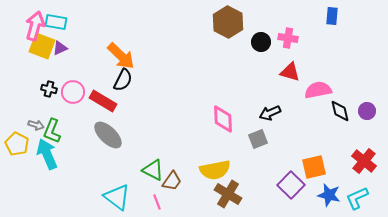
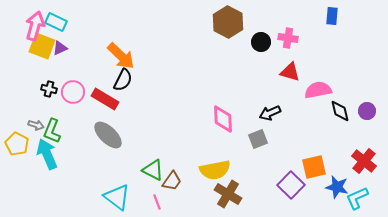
cyan rectangle: rotated 15 degrees clockwise
red rectangle: moved 2 px right, 2 px up
blue star: moved 8 px right, 8 px up
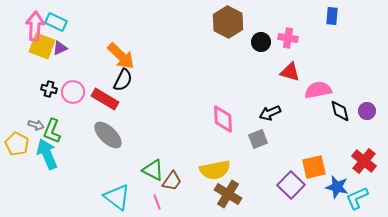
pink arrow: rotated 12 degrees counterclockwise
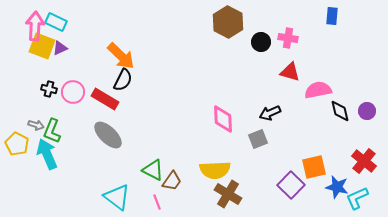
yellow semicircle: rotated 8 degrees clockwise
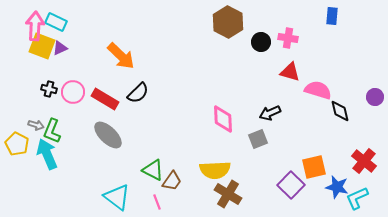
black semicircle: moved 15 px right, 13 px down; rotated 20 degrees clockwise
pink semicircle: rotated 28 degrees clockwise
purple circle: moved 8 px right, 14 px up
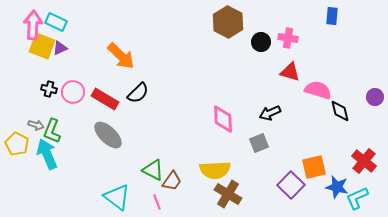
pink arrow: moved 2 px left, 1 px up
gray square: moved 1 px right, 4 px down
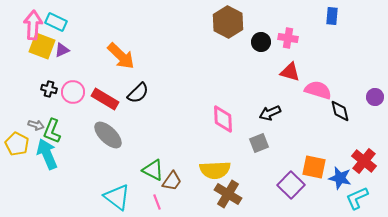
purple triangle: moved 2 px right, 2 px down
orange square: rotated 25 degrees clockwise
blue star: moved 3 px right, 9 px up
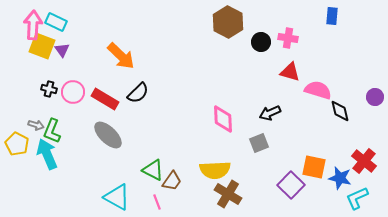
purple triangle: rotated 42 degrees counterclockwise
cyan triangle: rotated 8 degrees counterclockwise
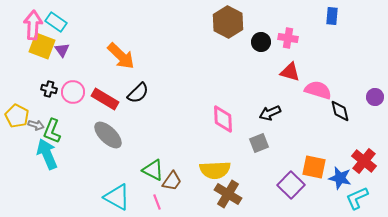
cyan rectangle: rotated 10 degrees clockwise
yellow pentagon: moved 28 px up
